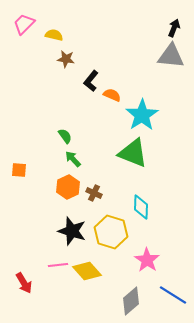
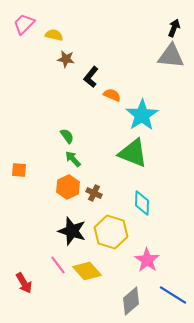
black L-shape: moved 4 px up
green semicircle: moved 2 px right
cyan diamond: moved 1 px right, 4 px up
pink line: rotated 60 degrees clockwise
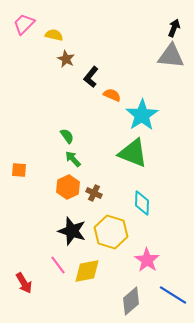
brown star: rotated 18 degrees clockwise
yellow diamond: rotated 60 degrees counterclockwise
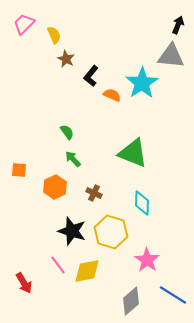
black arrow: moved 4 px right, 3 px up
yellow semicircle: rotated 54 degrees clockwise
black L-shape: moved 1 px up
cyan star: moved 32 px up
green semicircle: moved 4 px up
orange hexagon: moved 13 px left
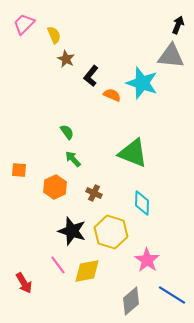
cyan star: rotated 20 degrees counterclockwise
blue line: moved 1 px left
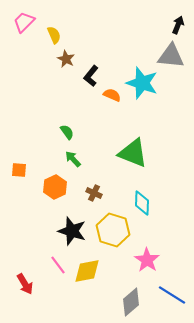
pink trapezoid: moved 2 px up
yellow hexagon: moved 2 px right, 2 px up
red arrow: moved 1 px right, 1 px down
gray diamond: moved 1 px down
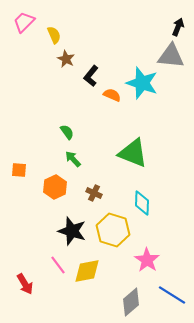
black arrow: moved 2 px down
